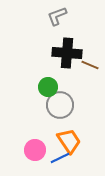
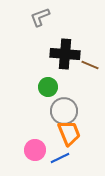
gray L-shape: moved 17 px left, 1 px down
black cross: moved 2 px left, 1 px down
gray circle: moved 4 px right, 6 px down
orange trapezoid: moved 8 px up; rotated 12 degrees clockwise
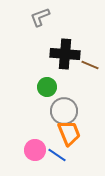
green circle: moved 1 px left
blue line: moved 3 px left, 3 px up; rotated 60 degrees clockwise
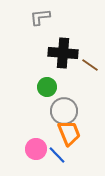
gray L-shape: rotated 15 degrees clockwise
black cross: moved 2 px left, 1 px up
brown line: rotated 12 degrees clockwise
pink circle: moved 1 px right, 1 px up
blue line: rotated 12 degrees clockwise
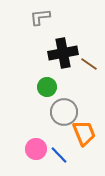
black cross: rotated 16 degrees counterclockwise
brown line: moved 1 px left, 1 px up
gray circle: moved 1 px down
orange trapezoid: moved 15 px right
blue line: moved 2 px right
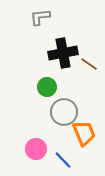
blue line: moved 4 px right, 5 px down
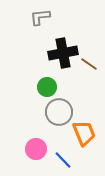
gray circle: moved 5 px left
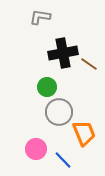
gray L-shape: rotated 15 degrees clockwise
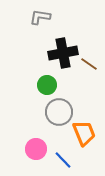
green circle: moved 2 px up
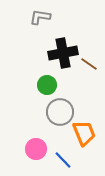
gray circle: moved 1 px right
